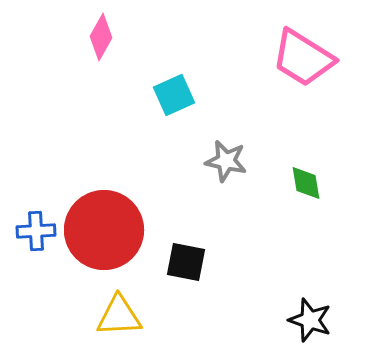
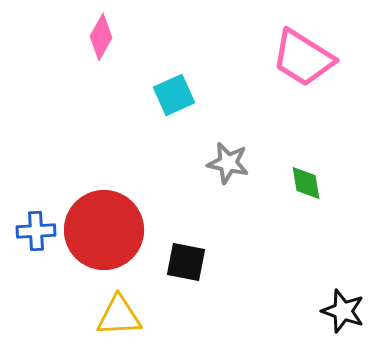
gray star: moved 2 px right, 2 px down
black star: moved 33 px right, 9 px up
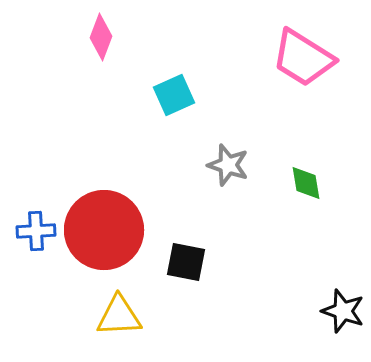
pink diamond: rotated 9 degrees counterclockwise
gray star: moved 2 px down; rotated 6 degrees clockwise
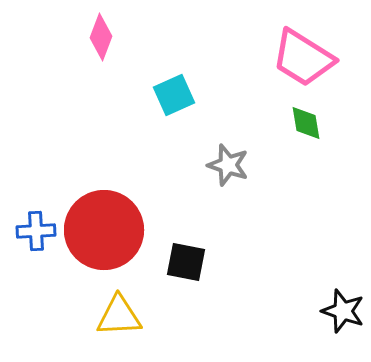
green diamond: moved 60 px up
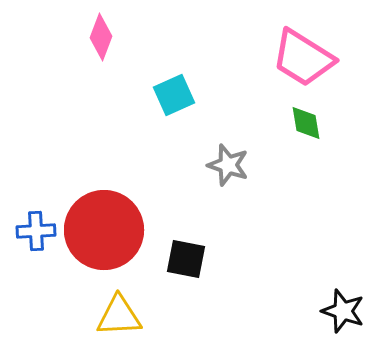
black square: moved 3 px up
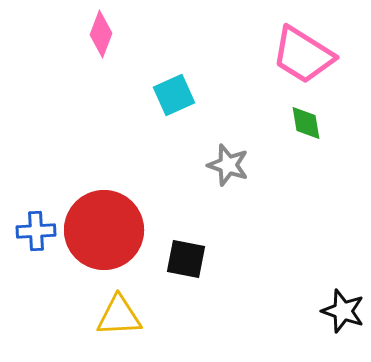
pink diamond: moved 3 px up
pink trapezoid: moved 3 px up
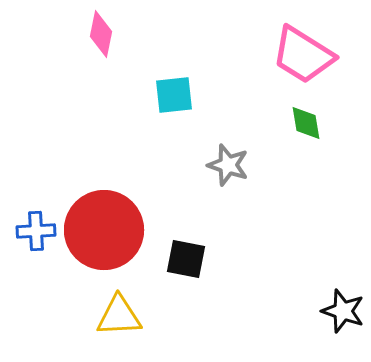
pink diamond: rotated 9 degrees counterclockwise
cyan square: rotated 18 degrees clockwise
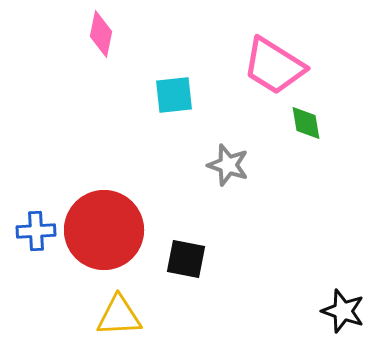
pink trapezoid: moved 29 px left, 11 px down
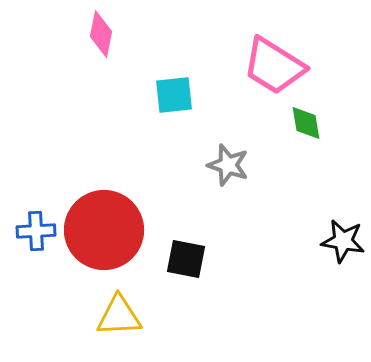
black star: moved 70 px up; rotated 9 degrees counterclockwise
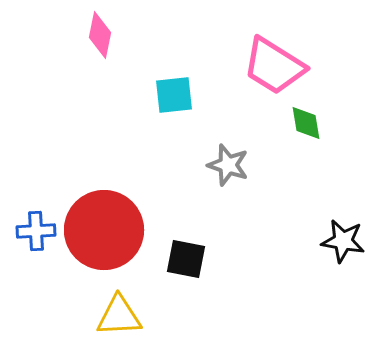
pink diamond: moved 1 px left, 1 px down
